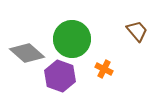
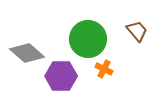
green circle: moved 16 px right
purple hexagon: moved 1 px right; rotated 20 degrees counterclockwise
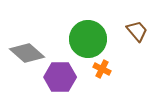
orange cross: moved 2 px left
purple hexagon: moved 1 px left, 1 px down
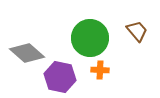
green circle: moved 2 px right, 1 px up
orange cross: moved 2 px left, 1 px down; rotated 24 degrees counterclockwise
purple hexagon: rotated 12 degrees clockwise
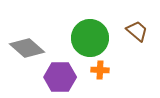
brown trapezoid: rotated 10 degrees counterclockwise
gray diamond: moved 5 px up
purple hexagon: rotated 12 degrees counterclockwise
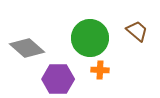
purple hexagon: moved 2 px left, 2 px down
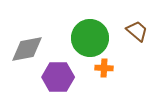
gray diamond: moved 1 px down; rotated 52 degrees counterclockwise
orange cross: moved 4 px right, 2 px up
purple hexagon: moved 2 px up
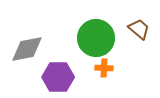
brown trapezoid: moved 2 px right, 2 px up
green circle: moved 6 px right
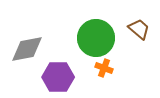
orange cross: rotated 18 degrees clockwise
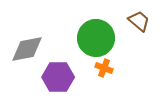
brown trapezoid: moved 8 px up
